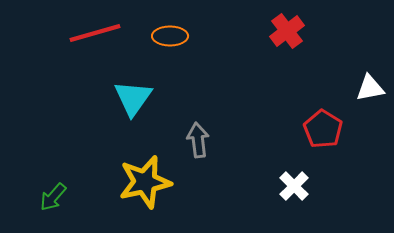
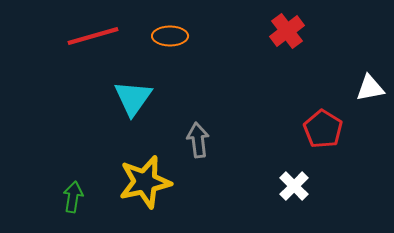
red line: moved 2 px left, 3 px down
green arrow: moved 20 px right; rotated 148 degrees clockwise
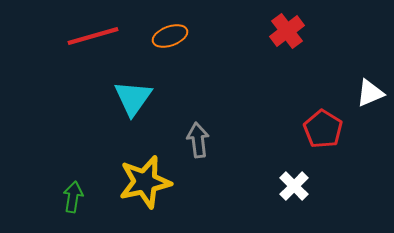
orange ellipse: rotated 20 degrees counterclockwise
white triangle: moved 5 px down; rotated 12 degrees counterclockwise
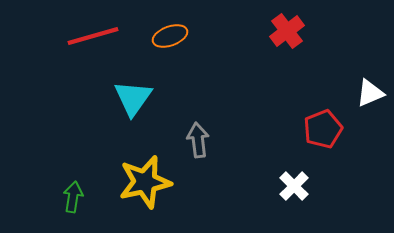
red pentagon: rotated 18 degrees clockwise
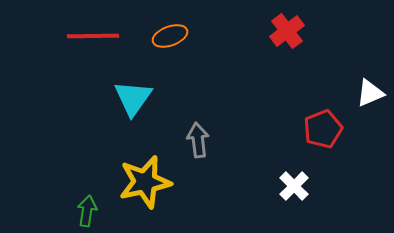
red line: rotated 15 degrees clockwise
green arrow: moved 14 px right, 14 px down
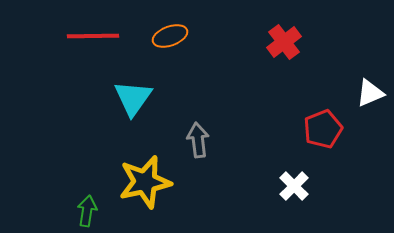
red cross: moved 3 px left, 11 px down
